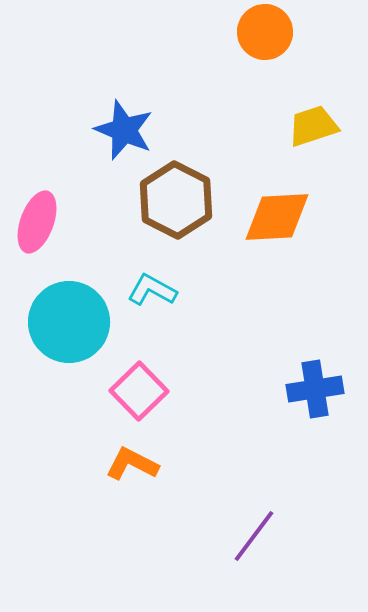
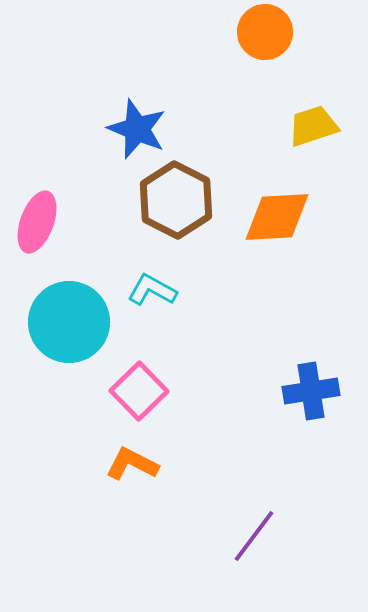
blue star: moved 13 px right, 1 px up
blue cross: moved 4 px left, 2 px down
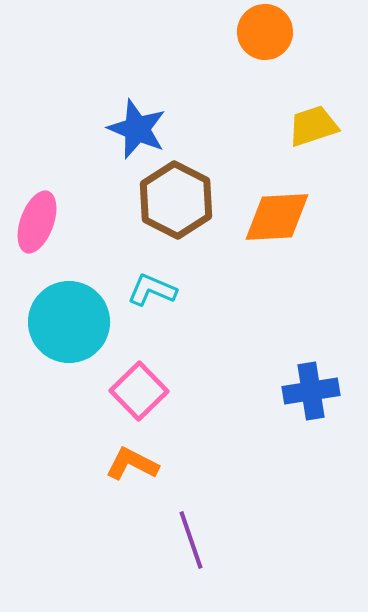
cyan L-shape: rotated 6 degrees counterclockwise
purple line: moved 63 px left, 4 px down; rotated 56 degrees counterclockwise
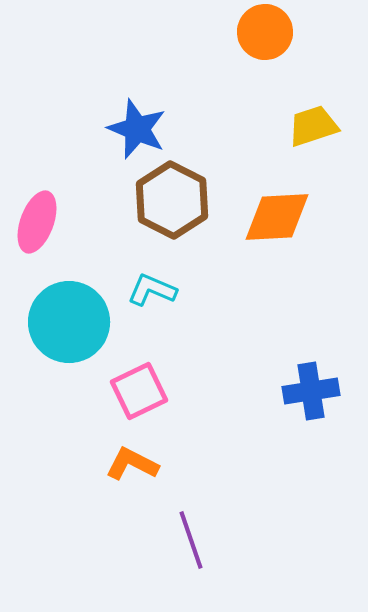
brown hexagon: moved 4 px left
pink square: rotated 18 degrees clockwise
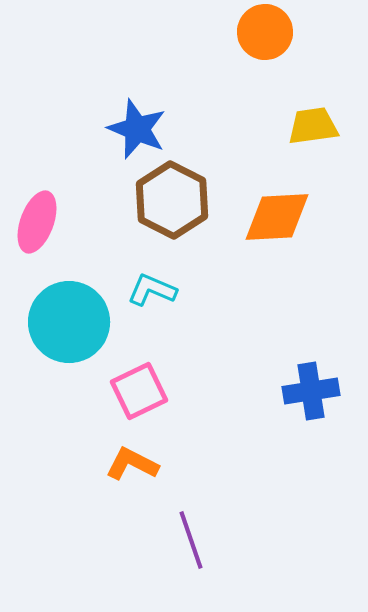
yellow trapezoid: rotated 10 degrees clockwise
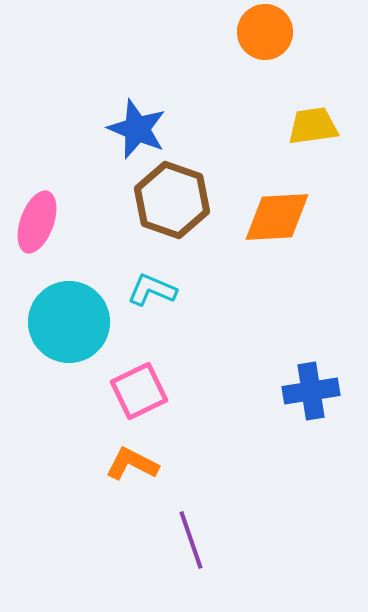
brown hexagon: rotated 8 degrees counterclockwise
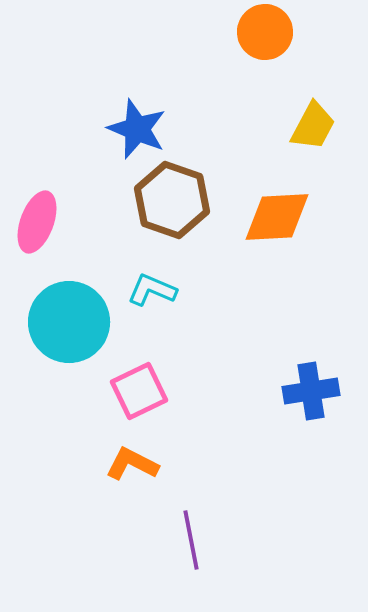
yellow trapezoid: rotated 126 degrees clockwise
purple line: rotated 8 degrees clockwise
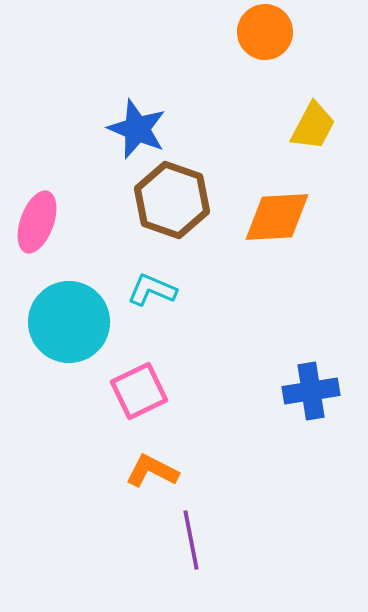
orange L-shape: moved 20 px right, 7 px down
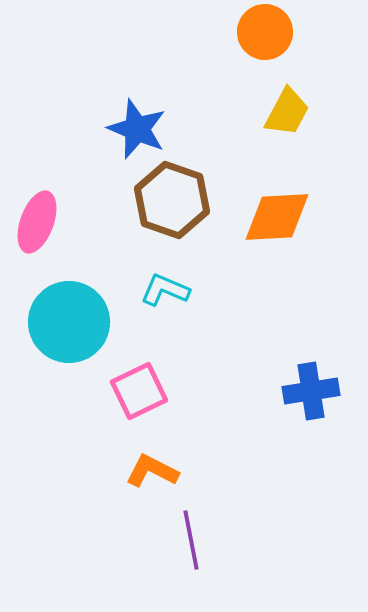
yellow trapezoid: moved 26 px left, 14 px up
cyan L-shape: moved 13 px right
